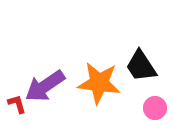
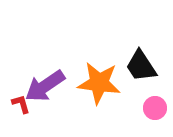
red L-shape: moved 4 px right
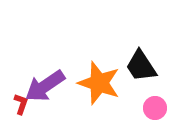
orange star: rotated 12 degrees clockwise
red L-shape: rotated 35 degrees clockwise
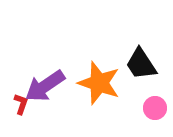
black trapezoid: moved 2 px up
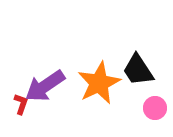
black trapezoid: moved 3 px left, 6 px down
orange star: rotated 27 degrees clockwise
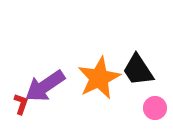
orange star: moved 5 px up
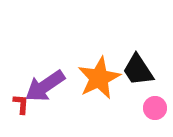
red L-shape: rotated 15 degrees counterclockwise
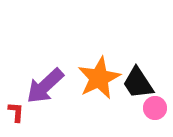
black trapezoid: moved 13 px down
purple arrow: rotated 9 degrees counterclockwise
red L-shape: moved 5 px left, 8 px down
